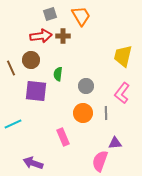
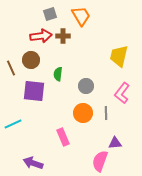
yellow trapezoid: moved 4 px left
purple square: moved 2 px left
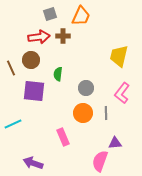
orange trapezoid: rotated 55 degrees clockwise
red arrow: moved 2 px left, 1 px down
gray circle: moved 2 px down
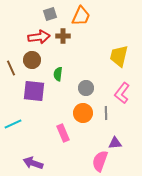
brown circle: moved 1 px right
pink rectangle: moved 4 px up
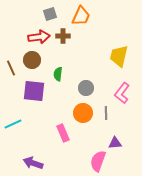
pink semicircle: moved 2 px left
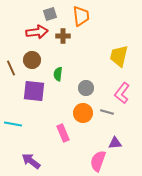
orange trapezoid: rotated 30 degrees counterclockwise
red arrow: moved 2 px left, 5 px up
gray line: moved 1 px right, 1 px up; rotated 72 degrees counterclockwise
cyan line: rotated 36 degrees clockwise
purple arrow: moved 2 px left, 2 px up; rotated 18 degrees clockwise
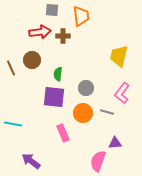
gray square: moved 2 px right, 4 px up; rotated 24 degrees clockwise
red arrow: moved 3 px right
purple square: moved 20 px right, 6 px down
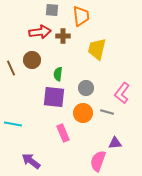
yellow trapezoid: moved 22 px left, 7 px up
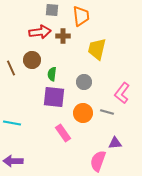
green semicircle: moved 6 px left
gray circle: moved 2 px left, 6 px up
cyan line: moved 1 px left, 1 px up
pink rectangle: rotated 12 degrees counterclockwise
purple arrow: moved 18 px left; rotated 36 degrees counterclockwise
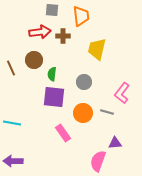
brown circle: moved 2 px right
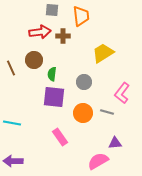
yellow trapezoid: moved 6 px right, 4 px down; rotated 45 degrees clockwise
pink rectangle: moved 3 px left, 4 px down
pink semicircle: rotated 40 degrees clockwise
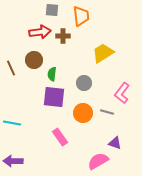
gray circle: moved 1 px down
purple triangle: rotated 24 degrees clockwise
